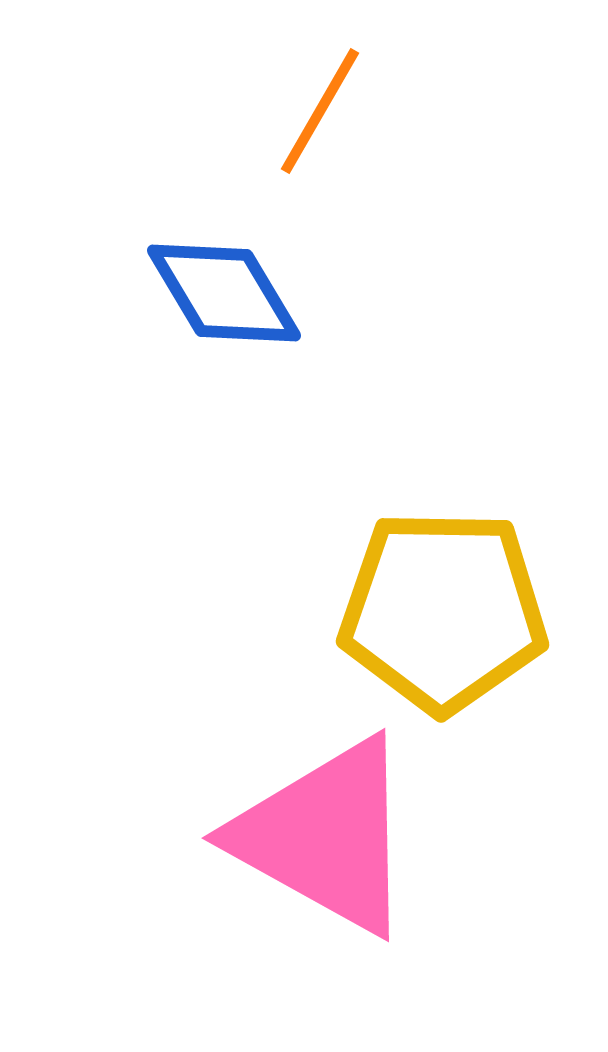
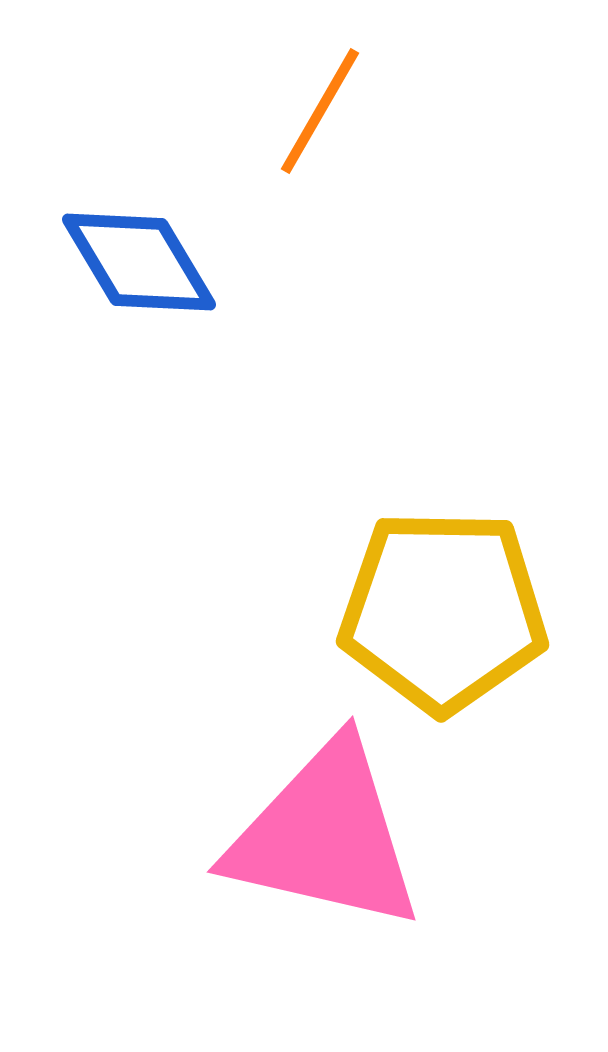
blue diamond: moved 85 px left, 31 px up
pink triangle: rotated 16 degrees counterclockwise
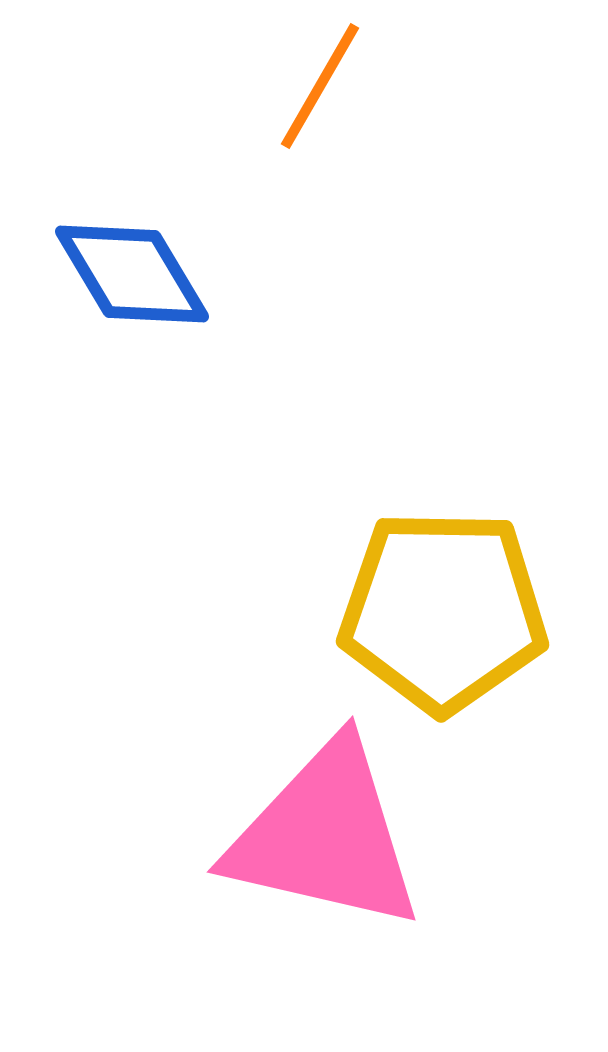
orange line: moved 25 px up
blue diamond: moved 7 px left, 12 px down
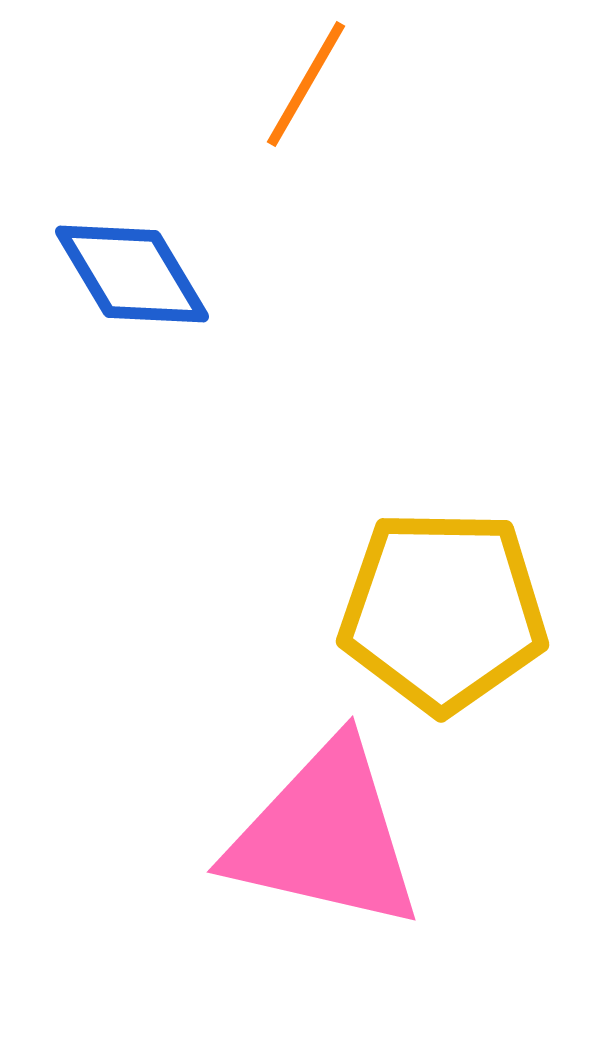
orange line: moved 14 px left, 2 px up
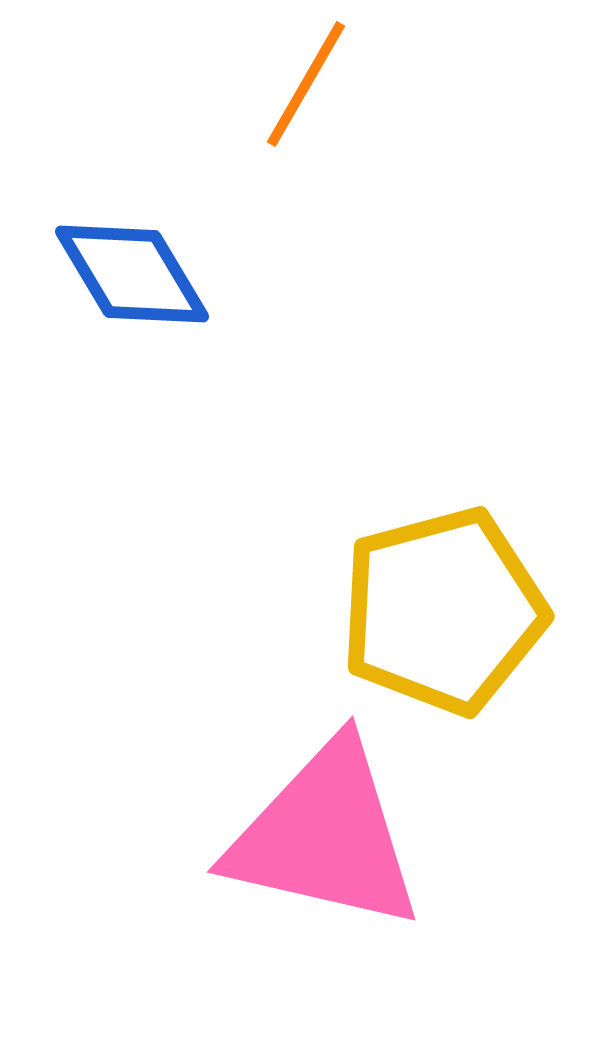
yellow pentagon: rotated 16 degrees counterclockwise
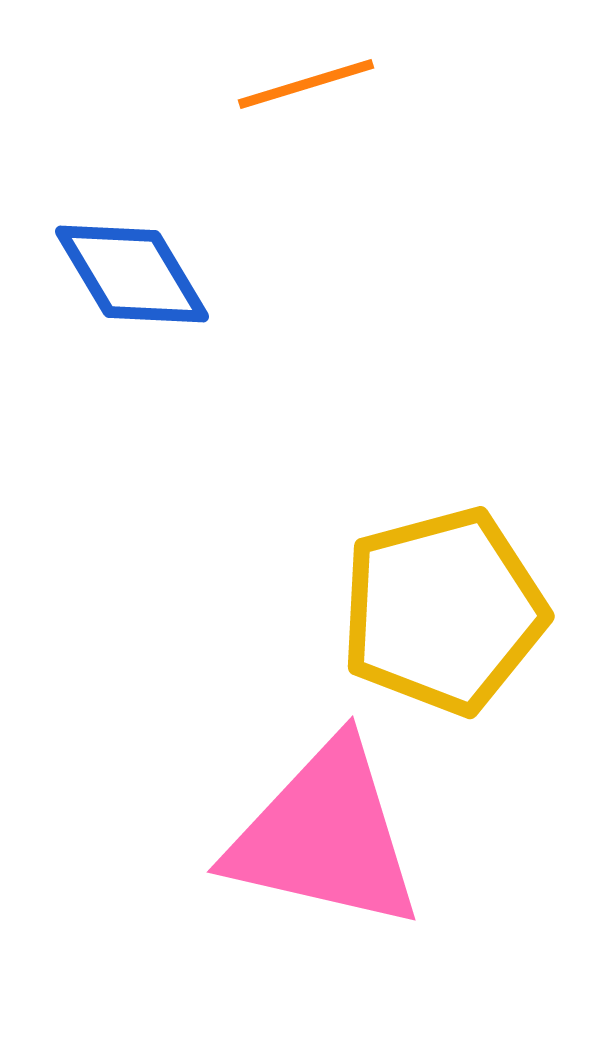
orange line: rotated 43 degrees clockwise
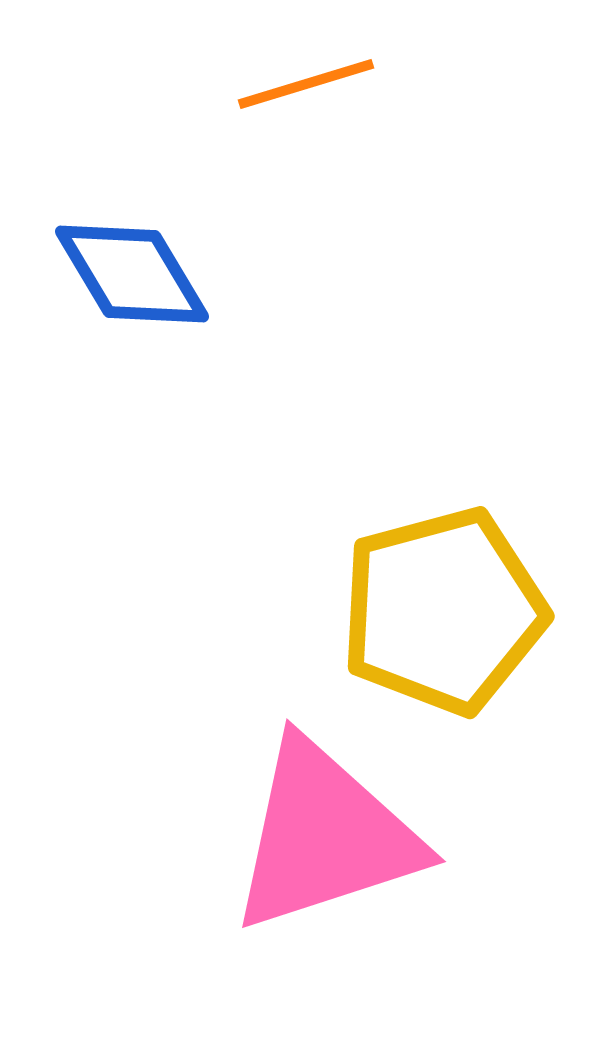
pink triangle: rotated 31 degrees counterclockwise
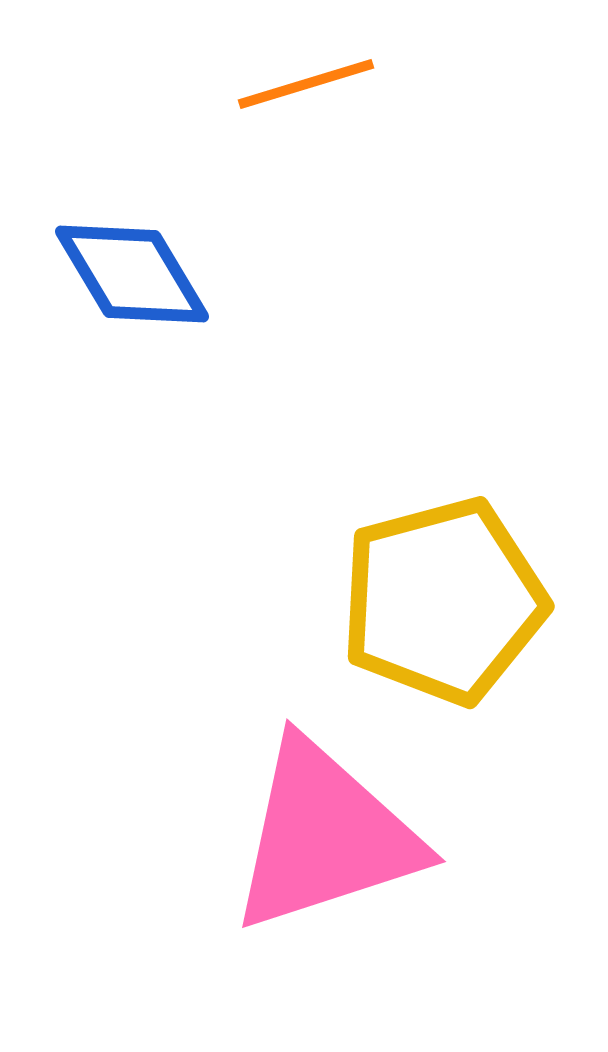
yellow pentagon: moved 10 px up
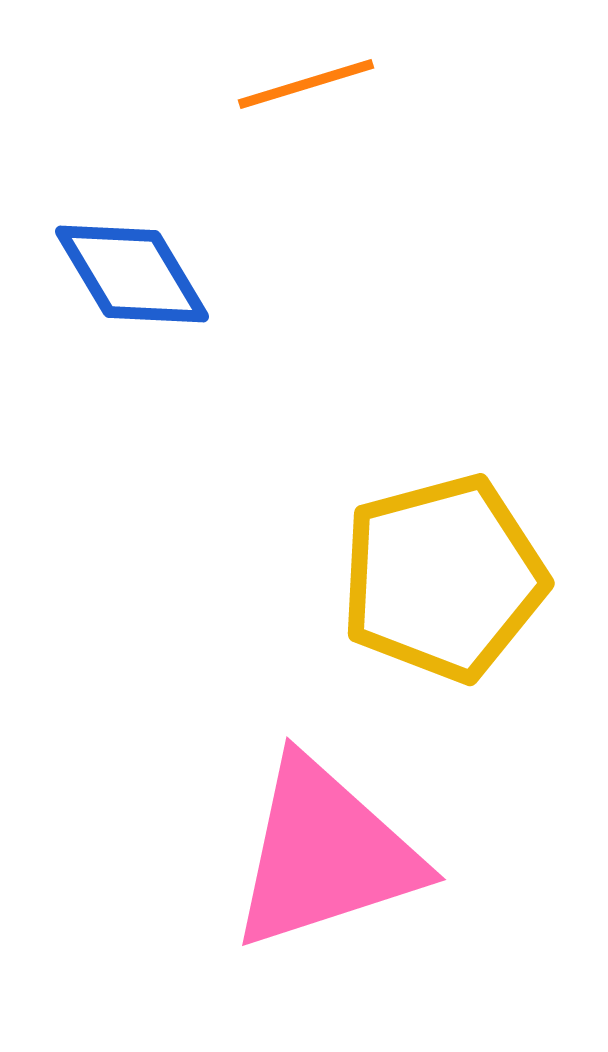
yellow pentagon: moved 23 px up
pink triangle: moved 18 px down
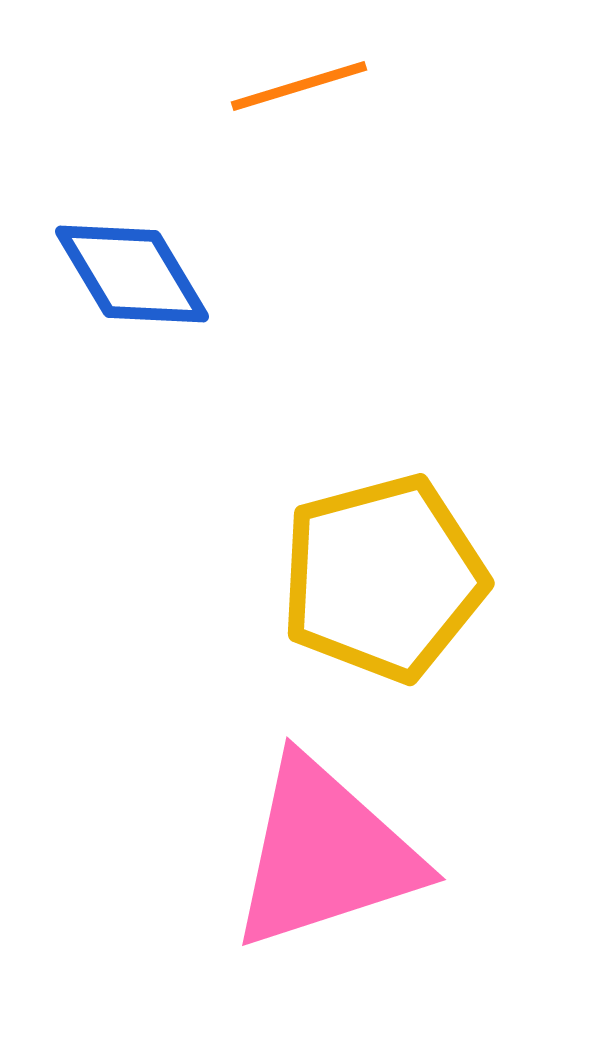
orange line: moved 7 px left, 2 px down
yellow pentagon: moved 60 px left
